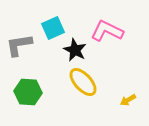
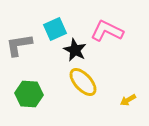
cyan square: moved 2 px right, 1 px down
green hexagon: moved 1 px right, 2 px down
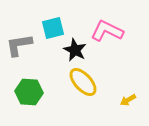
cyan square: moved 2 px left, 1 px up; rotated 10 degrees clockwise
green hexagon: moved 2 px up
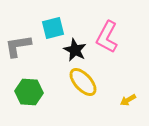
pink L-shape: moved 6 px down; rotated 88 degrees counterclockwise
gray L-shape: moved 1 px left, 1 px down
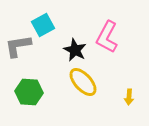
cyan square: moved 10 px left, 3 px up; rotated 15 degrees counterclockwise
yellow arrow: moved 1 px right, 3 px up; rotated 56 degrees counterclockwise
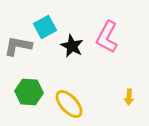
cyan square: moved 2 px right, 2 px down
gray L-shape: rotated 20 degrees clockwise
black star: moved 3 px left, 4 px up
yellow ellipse: moved 14 px left, 22 px down
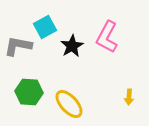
black star: rotated 15 degrees clockwise
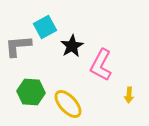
pink L-shape: moved 6 px left, 28 px down
gray L-shape: rotated 16 degrees counterclockwise
green hexagon: moved 2 px right
yellow arrow: moved 2 px up
yellow ellipse: moved 1 px left
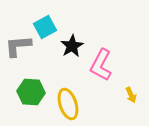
yellow arrow: moved 2 px right; rotated 28 degrees counterclockwise
yellow ellipse: rotated 24 degrees clockwise
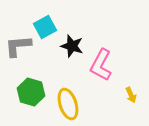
black star: rotated 25 degrees counterclockwise
green hexagon: rotated 12 degrees clockwise
